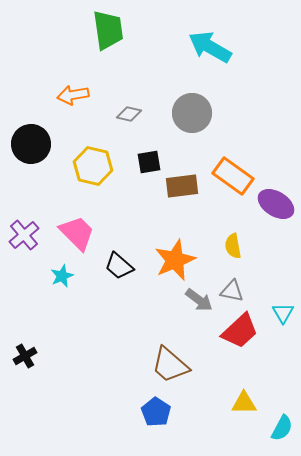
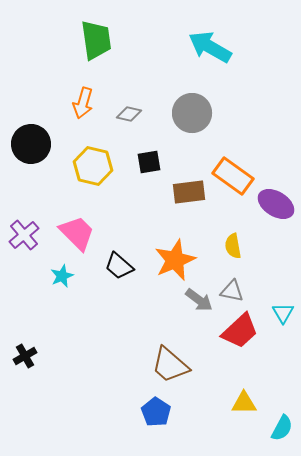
green trapezoid: moved 12 px left, 10 px down
orange arrow: moved 10 px right, 8 px down; rotated 64 degrees counterclockwise
brown rectangle: moved 7 px right, 6 px down
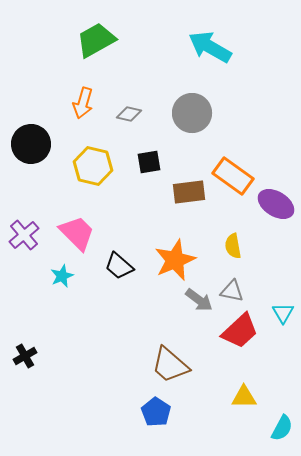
green trapezoid: rotated 111 degrees counterclockwise
yellow triangle: moved 6 px up
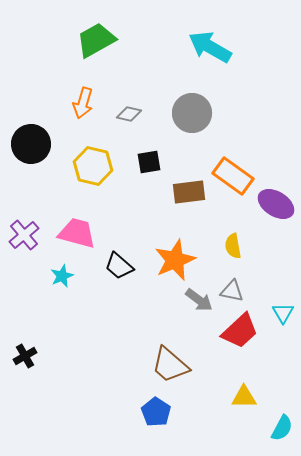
pink trapezoid: rotated 30 degrees counterclockwise
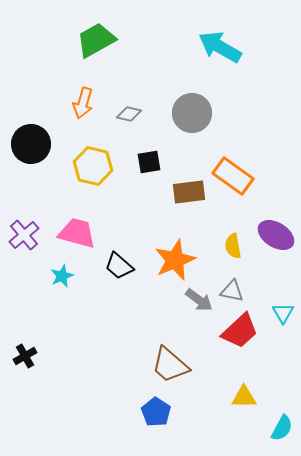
cyan arrow: moved 10 px right
purple ellipse: moved 31 px down
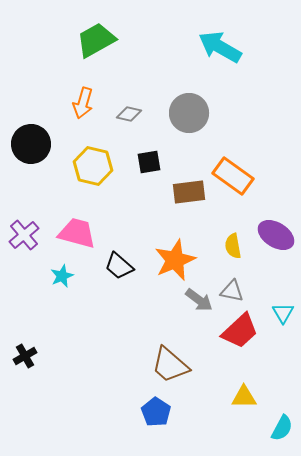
gray circle: moved 3 px left
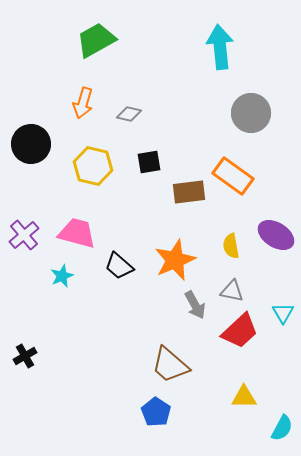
cyan arrow: rotated 54 degrees clockwise
gray circle: moved 62 px right
yellow semicircle: moved 2 px left
gray arrow: moved 4 px left, 5 px down; rotated 24 degrees clockwise
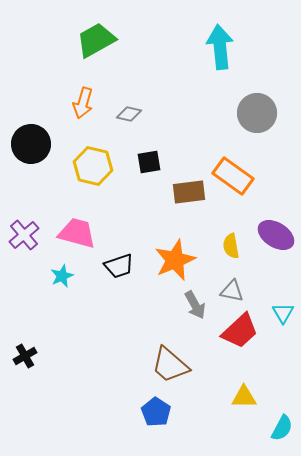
gray circle: moved 6 px right
black trapezoid: rotated 60 degrees counterclockwise
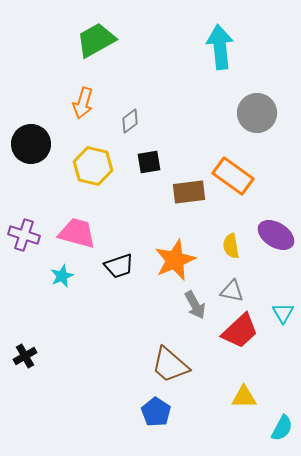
gray diamond: moved 1 px right, 7 px down; rotated 50 degrees counterclockwise
purple cross: rotated 32 degrees counterclockwise
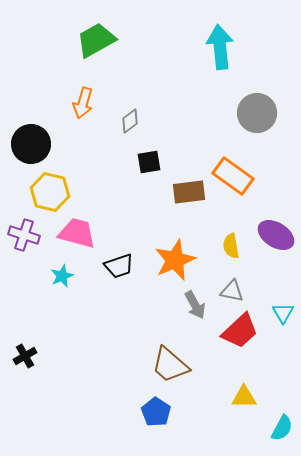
yellow hexagon: moved 43 px left, 26 px down
